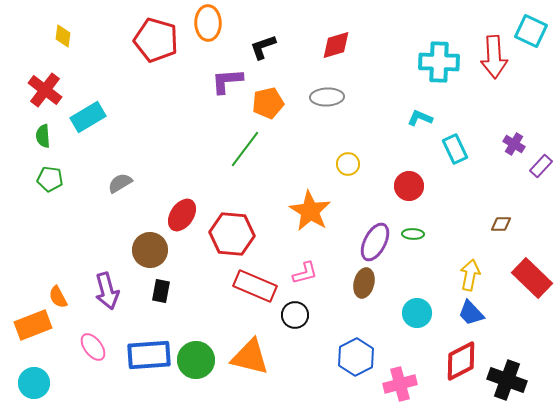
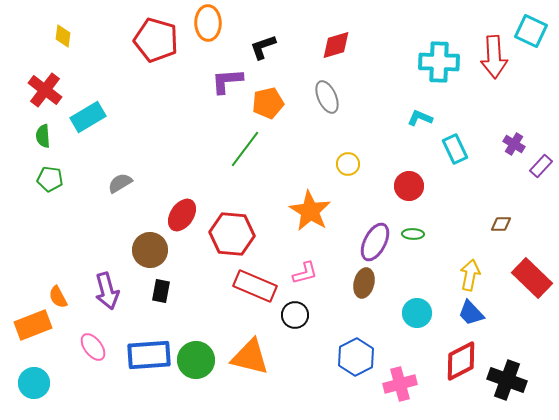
gray ellipse at (327, 97): rotated 68 degrees clockwise
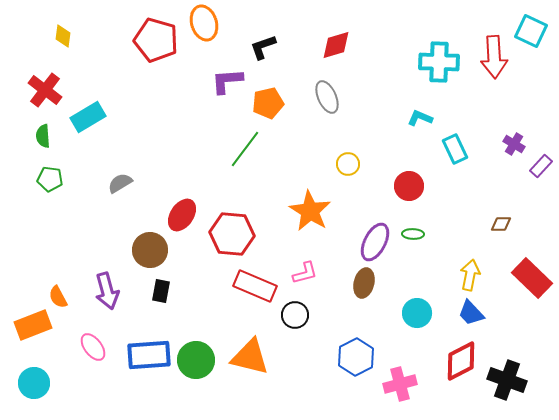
orange ellipse at (208, 23): moved 4 px left; rotated 16 degrees counterclockwise
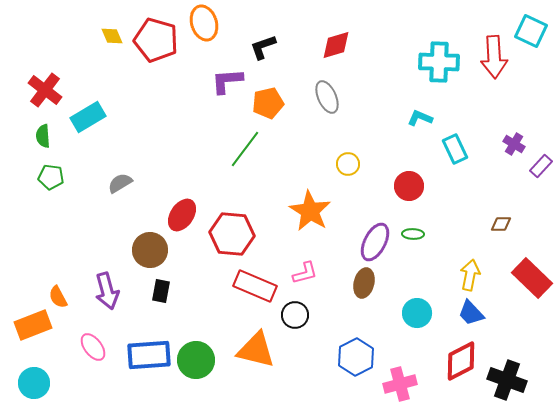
yellow diamond at (63, 36): moved 49 px right; rotated 30 degrees counterclockwise
green pentagon at (50, 179): moved 1 px right, 2 px up
orange triangle at (250, 357): moved 6 px right, 7 px up
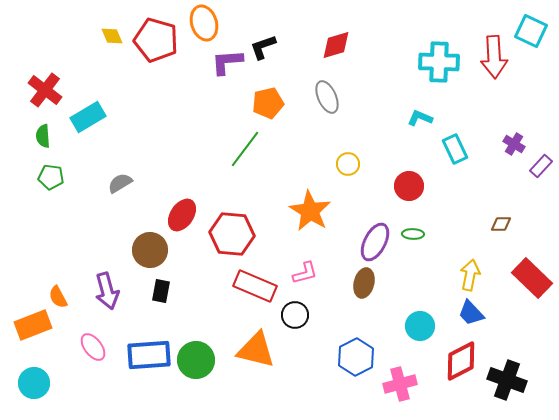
purple L-shape at (227, 81): moved 19 px up
cyan circle at (417, 313): moved 3 px right, 13 px down
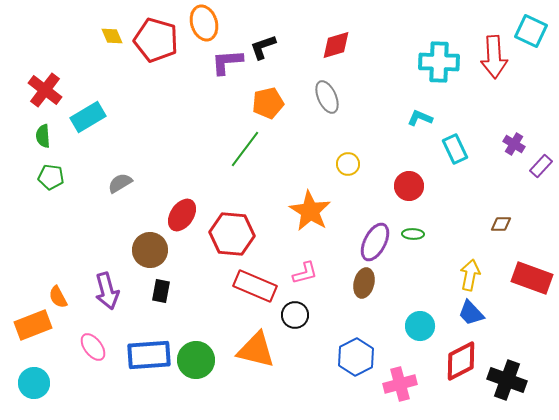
red rectangle at (532, 278): rotated 24 degrees counterclockwise
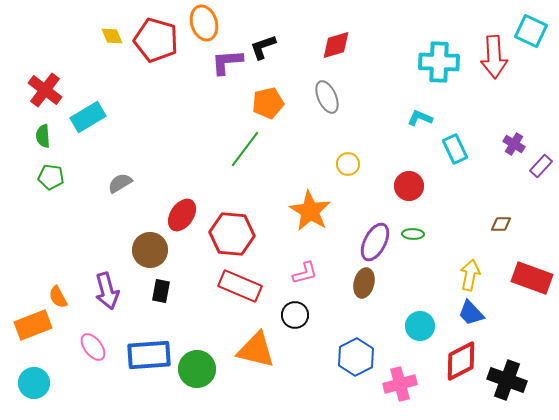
red rectangle at (255, 286): moved 15 px left
green circle at (196, 360): moved 1 px right, 9 px down
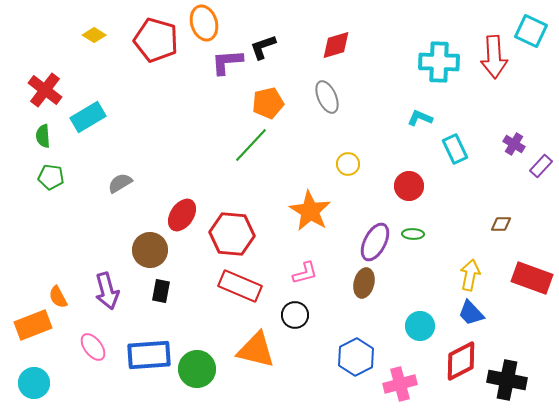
yellow diamond at (112, 36): moved 18 px left, 1 px up; rotated 35 degrees counterclockwise
green line at (245, 149): moved 6 px right, 4 px up; rotated 6 degrees clockwise
black cross at (507, 380): rotated 9 degrees counterclockwise
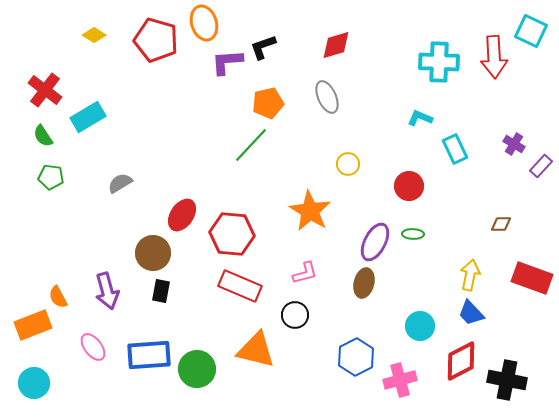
green semicircle at (43, 136): rotated 30 degrees counterclockwise
brown circle at (150, 250): moved 3 px right, 3 px down
pink cross at (400, 384): moved 4 px up
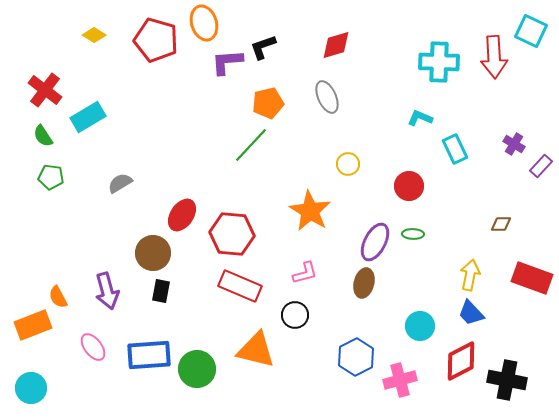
cyan circle at (34, 383): moved 3 px left, 5 px down
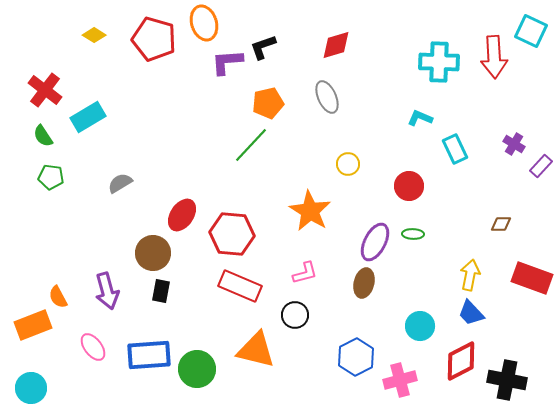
red pentagon at (156, 40): moved 2 px left, 1 px up
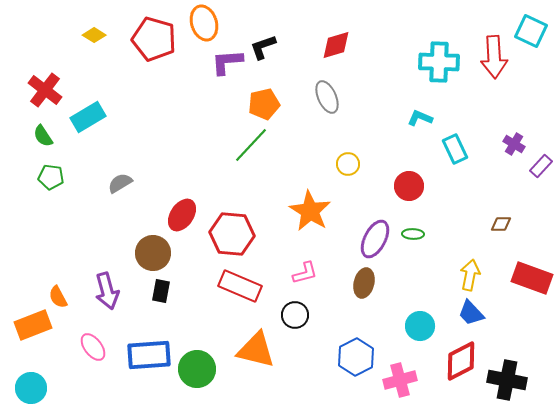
orange pentagon at (268, 103): moved 4 px left, 1 px down
purple ellipse at (375, 242): moved 3 px up
